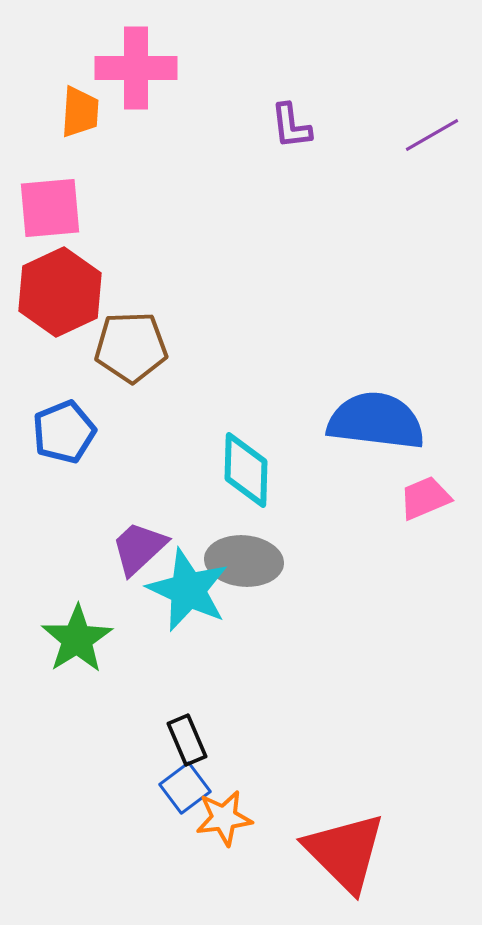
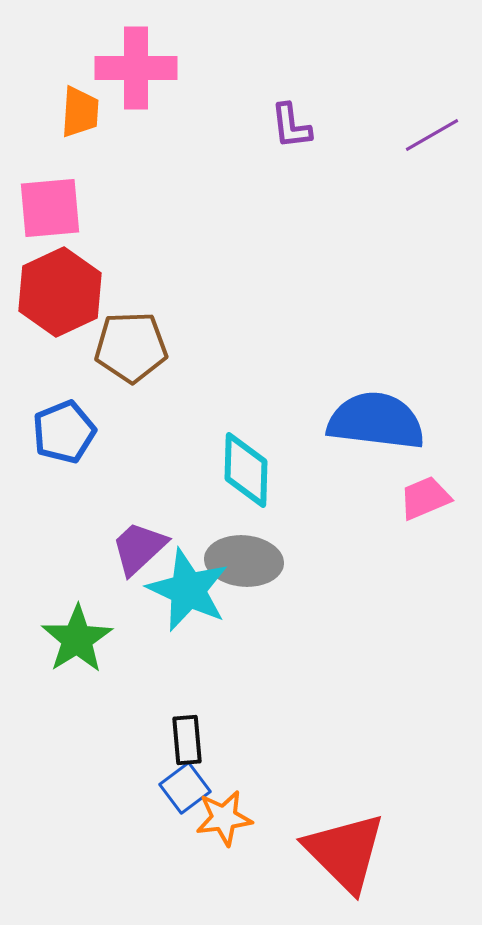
black rectangle: rotated 18 degrees clockwise
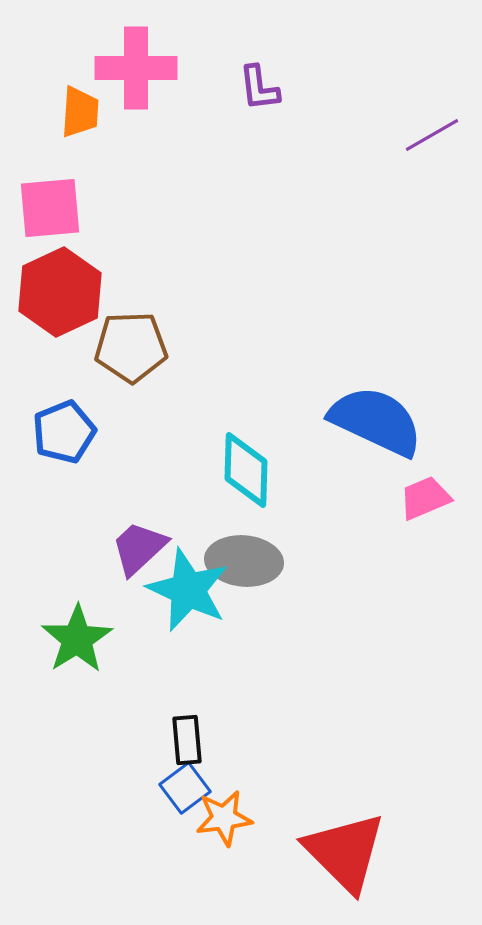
purple L-shape: moved 32 px left, 38 px up
blue semicircle: rotated 18 degrees clockwise
